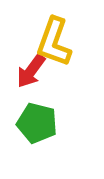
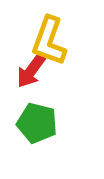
yellow L-shape: moved 5 px left, 1 px up
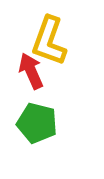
red arrow: rotated 120 degrees clockwise
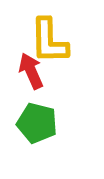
yellow L-shape: rotated 21 degrees counterclockwise
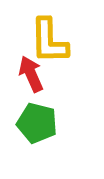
red arrow: moved 3 px down
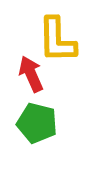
yellow L-shape: moved 8 px right, 1 px up
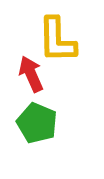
green pentagon: rotated 9 degrees clockwise
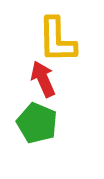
red arrow: moved 12 px right, 5 px down
